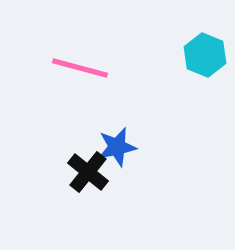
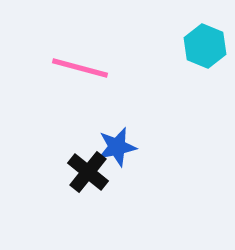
cyan hexagon: moved 9 px up
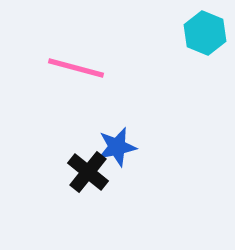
cyan hexagon: moved 13 px up
pink line: moved 4 px left
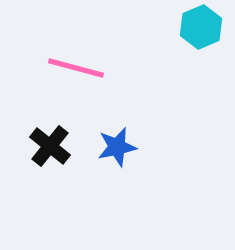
cyan hexagon: moved 4 px left, 6 px up; rotated 15 degrees clockwise
black cross: moved 38 px left, 26 px up
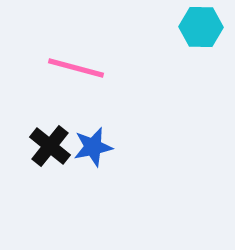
cyan hexagon: rotated 24 degrees clockwise
blue star: moved 24 px left
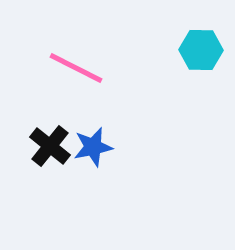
cyan hexagon: moved 23 px down
pink line: rotated 12 degrees clockwise
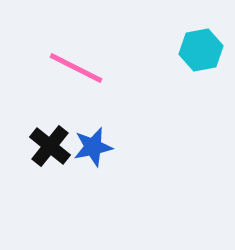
cyan hexagon: rotated 12 degrees counterclockwise
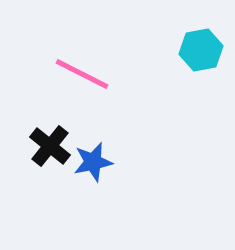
pink line: moved 6 px right, 6 px down
blue star: moved 15 px down
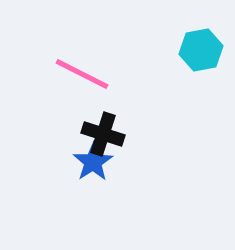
black cross: moved 53 px right, 12 px up; rotated 21 degrees counterclockwise
blue star: rotated 21 degrees counterclockwise
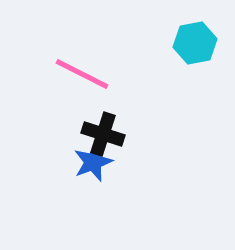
cyan hexagon: moved 6 px left, 7 px up
blue star: rotated 12 degrees clockwise
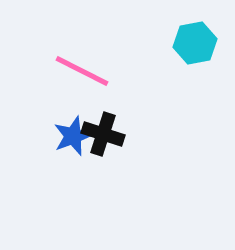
pink line: moved 3 px up
blue star: moved 20 px left, 26 px up
